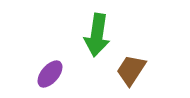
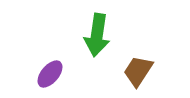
brown trapezoid: moved 7 px right, 1 px down
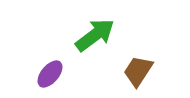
green arrow: moved 2 px left; rotated 135 degrees counterclockwise
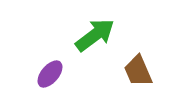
brown trapezoid: rotated 56 degrees counterclockwise
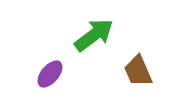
green arrow: moved 1 px left
